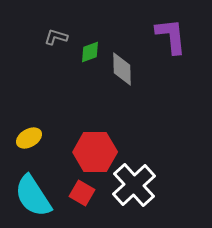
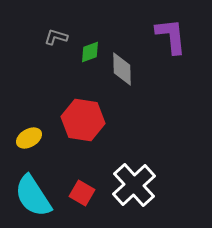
red hexagon: moved 12 px left, 32 px up; rotated 9 degrees clockwise
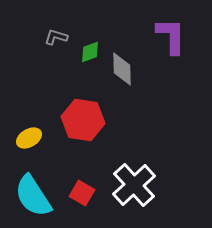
purple L-shape: rotated 6 degrees clockwise
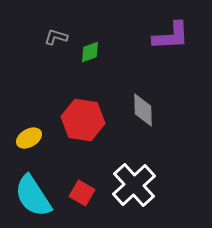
purple L-shape: rotated 87 degrees clockwise
gray diamond: moved 21 px right, 41 px down
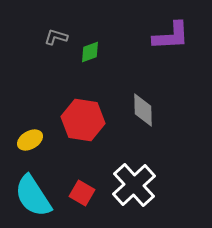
yellow ellipse: moved 1 px right, 2 px down
